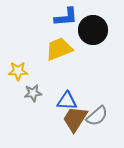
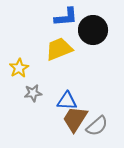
yellow star: moved 1 px right, 3 px up; rotated 30 degrees counterclockwise
gray semicircle: moved 10 px down
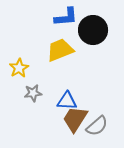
yellow trapezoid: moved 1 px right, 1 px down
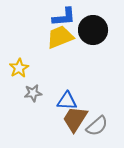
blue L-shape: moved 2 px left
yellow trapezoid: moved 13 px up
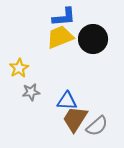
black circle: moved 9 px down
gray star: moved 2 px left, 1 px up
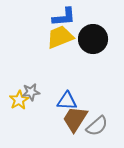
yellow star: moved 32 px down
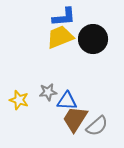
gray star: moved 17 px right
yellow star: rotated 24 degrees counterclockwise
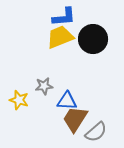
gray star: moved 4 px left, 6 px up
gray semicircle: moved 1 px left, 6 px down
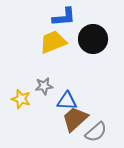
yellow trapezoid: moved 7 px left, 5 px down
yellow star: moved 2 px right, 1 px up
brown trapezoid: rotated 16 degrees clockwise
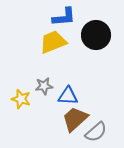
black circle: moved 3 px right, 4 px up
blue triangle: moved 1 px right, 5 px up
